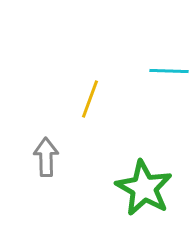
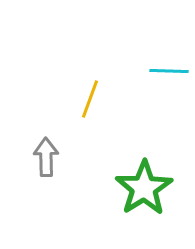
green star: rotated 10 degrees clockwise
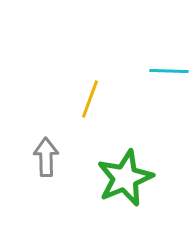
green star: moved 19 px left, 10 px up; rotated 10 degrees clockwise
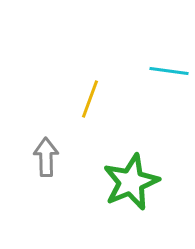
cyan line: rotated 6 degrees clockwise
green star: moved 6 px right, 4 px down
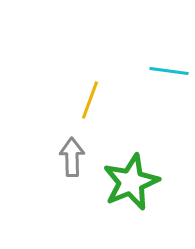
yellow line: moved 1 px down
gray arrow: moved 26 px right
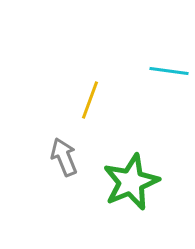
gray arrow: moved 8 px left; rotated 21 degrees counterclockwise
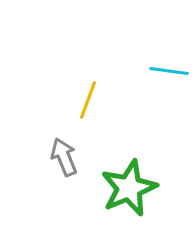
yellow line: moved 2 px left
green star: moved 2 px left, 6 px down
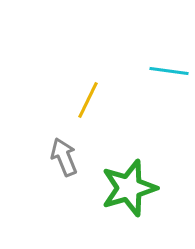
yellow line: rotated 6 degrees clockwise
green star: rotated 6 degrees clockwise
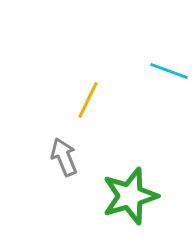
cyan line: rotated 12 degrees clockwise
green star: moved 1 px right, 8 px down
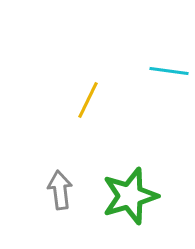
cyan line: rotated 12 degrees counterclockwise
gray arrow: moved 4 px left, 33 px down; rotated 15 degrees clockwise
